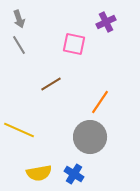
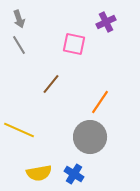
brown line: rotated 20 degrees counterclockwise
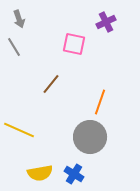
gray line: moved 5 px left, 2 px down
orange line: rotated 15 degrees counterclockwise
yellow semicircle: moved 1 px right
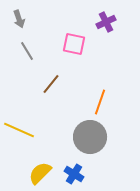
gray line: moved 13 px right, 4 px down
yellow semicircle: rotated 145 degrees clockwise
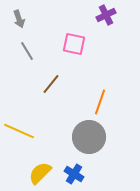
purple cross: moved 7 px up
yellow line: moved 1 px down
gray circle: moved 1 px left
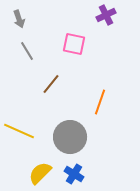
gray circle: moved 19 px left
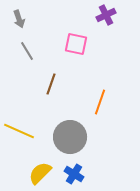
pink square: moved 2 px right
brown line: rotated 20 degrees counterclockwise
